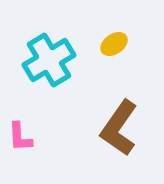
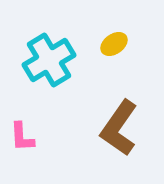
pink L-shape: moved 2 px right
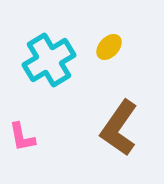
yellow ellipse: moved 5 px left, 3 px down; rotated 12 degrees counterclockwise
pink L-shape: rotated 8 degrees counterclockwise
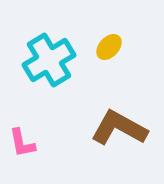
brown L-shape: rotated 84 degrees clockwise
pink L-shape: moved 6 px down
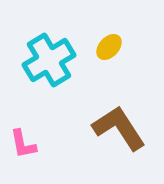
brown L-shape: rotated 28 degrees clockwise
pink L-shape: moved 1 px right, 1 px down
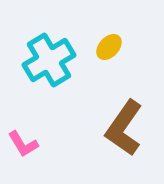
brown L-shape: moved 5 px right; rotated 112 degrees counterclockwise
pink L-shape: rotated 20 degrees counterclockwise
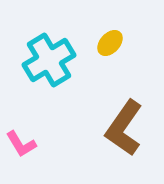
yellow ellipse: moved 1 px right, 4 px up
pink L-shape: moved 2 px left
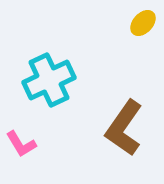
yellow ellipse: moved 33 px right, 20 px up
cyan cross: moved 20 px down; rotated 6 degrees clockwise
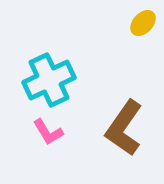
pink L-shape: moved 27 px right, 12 px up
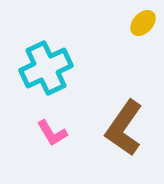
cyan cross: moved 3 px left, 12 px up
pink L-shape: moved 4 px right, 1 px down
